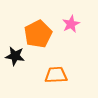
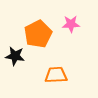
pink star: rotated 24 degrees clockwise
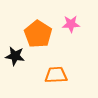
orange pentagon: rotated 12 degrees counterclockwise
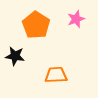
pink star: moved 5 px right, 5 px up; rotated 18 degrees counterclockwise
orange pentagon: moved 2 px left, 9 px up
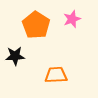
pink star: moved 4 px left
black star: rotated 12 degrees counterclockwise
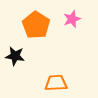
black star: rotated 12 degrees clockwise
orange trapezoid: moved 8 px down
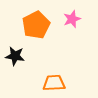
orange pentagon: rotated 12 degrees clockwise
orange trapezoid: moved 2 px left
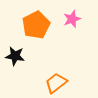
orange trapezoid: moved 2 px right; rotated 35 degrees counterclockwise
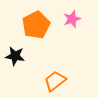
orange trapezoid: moved 1 px left, 2 px up
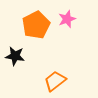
pink star: moved 5 px left
